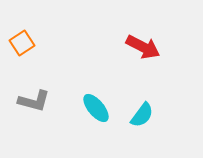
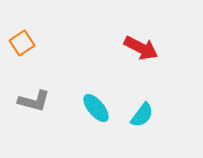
red arrow: moved 2 px left, 1 px down
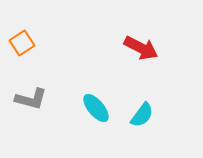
gray L-shape: moved 3 px left, 2 px up
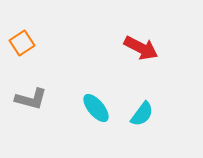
cyan semicircle: moved 1 px up
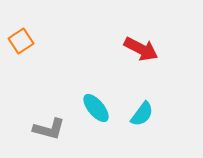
orange square: moved 1 px left, 2 px up
red arrow: moved 1 px down
gray L-shape: moved 18 px right, 30 px down
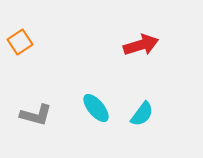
orange square: moved 1 px left, 1 px down
red arrow: moved 4 px up; rotated 44 degrees counterclockwise
gray L-shape: moved 13 px left, 14 px up
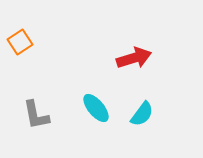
red arrow: moved 7 px left, 13 px down
gray L-shape: rotated 64 degrees clockwise
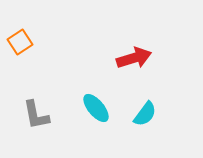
cyan semicircle: moved 3 px right
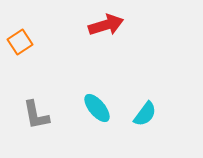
red arrow: moved 28 px left, 33 px up
cyan ellipse: moved 1 px right
